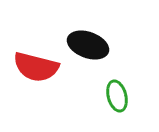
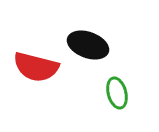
green ellipse: moved 3 px up
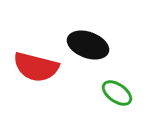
green ellipse: rotated 40 degrees counterclockwise
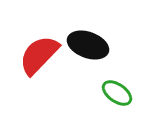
red semicircle: moved 3 px right, 12 px up; rotated 120 degrees clockwise
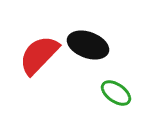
green ellipse: moved 1 px left
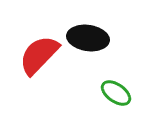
black ellipse: moved 7 px up; rotated 12 degrees counterclockwise
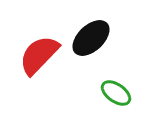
black ellipse: moved 3 px right; rotated 51 degrees counterclockwise
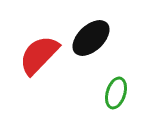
green ellipse: rotated 72 degrees clockwise
